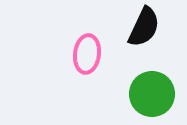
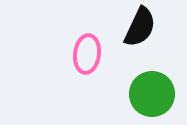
black semicircle: moved 4 px left
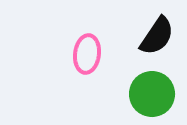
black semicircle: moved 17 px right, 9 px down; rotated 9 degrees clockwise
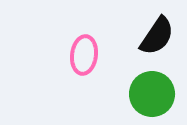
pink ellipse: moved 3 px left, 1 px down
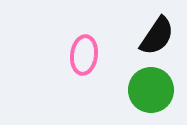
green circle: moved 1 px left, 4 px up
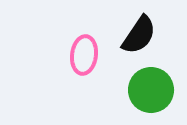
black semicircle: moved 18 px left, 1 px up
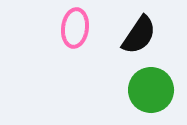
pink ellipse: moved 9 px left, 27 px up
